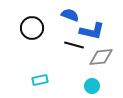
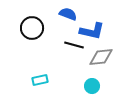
blue semicircle: moved 2 px left, 1 px up
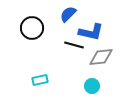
blue semicircle: rotated 66 degrees counterclockwise
blue L-shape: moved 1 px left, 1 px down
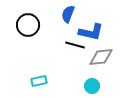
blue semicircle: rotated 24 degrees counterclockwise
black circle: moved 4 px left, 3 px up
black line: moved 1 px right
cyan rectangle: moved 1 px left, 1 px down
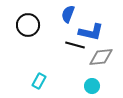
cyan rectangle: rotated 49 degrees counterclockwise
